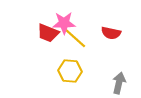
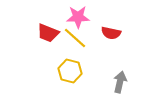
pink star: moved 14 px right, 6 px up
yellow hexagon: rotated 10 degrees clockwise
gray arrow: moved 1 px right, 1 px up
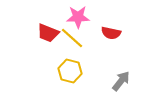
yellow line: moved 3 px left
gray arrow: moved 1 px right, 1 px up; rotated 25 degrees clockwise
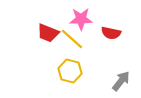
pink star: moved 3 px right, 2 px down
yellow line: moved 1 px down
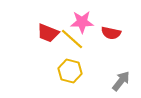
pink star: moved 1 px right, 3 px down
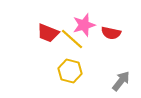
pink star: moved 2 px right, 3 px down; rotated 15 degrees counterclockwise
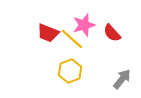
red semicircle: moved 1 px right; rotated 36 degrees clockwise
yellow hexagon: rotated 25 degrees clockwise
gray arrow: moved 1 px right, 2 px up
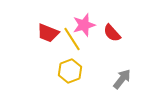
yellow line: rotated 15 degrees clockwise
